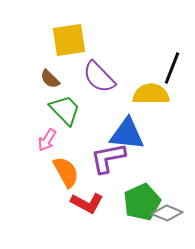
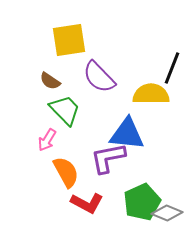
brown semicircle: moved 2 px down; rotated 10 degrees counterclockwise
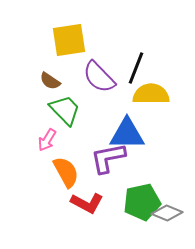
black line: moved 36 px left
blue triangle: rotated 6 degrees counterclockwise
green pentagon: rotated 12 degrees clockwise
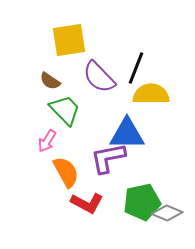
pink arrow: moved 1 px down
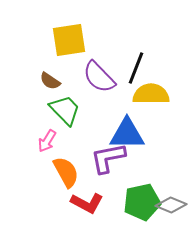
gray diamond: moved 4 px right, 8 px up
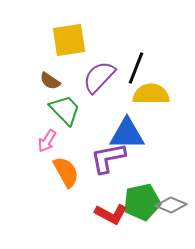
purple semicircle: rotated 87 degrees clockwise
red L-shape: moved 24 px right, 11 px down
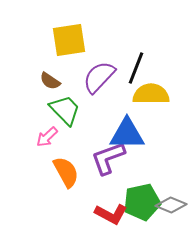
pink arrow: moved 4 px up; rotated 15 degrees clockwise
purple L-shape: rotated 9 degrees counterclockwise
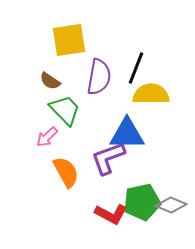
purple semicircle: rotated 147 degrees clockwise
